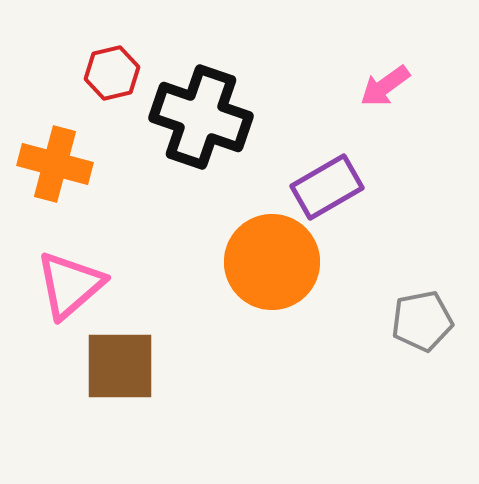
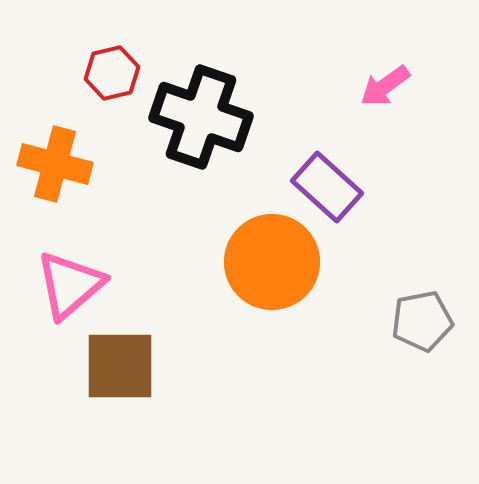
purple rectangle: rotated 72 degrees clockwise
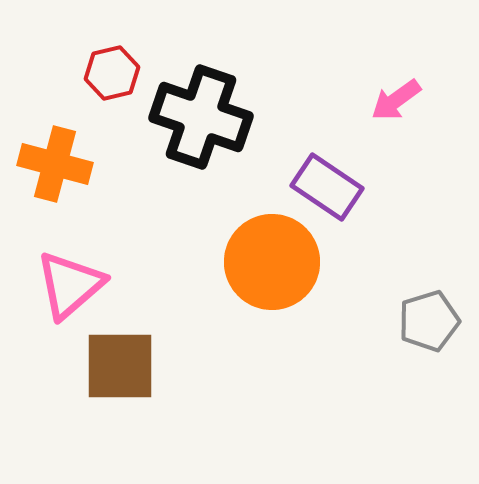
pink arrow: moved 11 px right, 14 px down
purple rectangle: rotated 8 degrees counterclockwise
gray pentagon: moved 7 px right; rotated 6 degrees counterclockwise
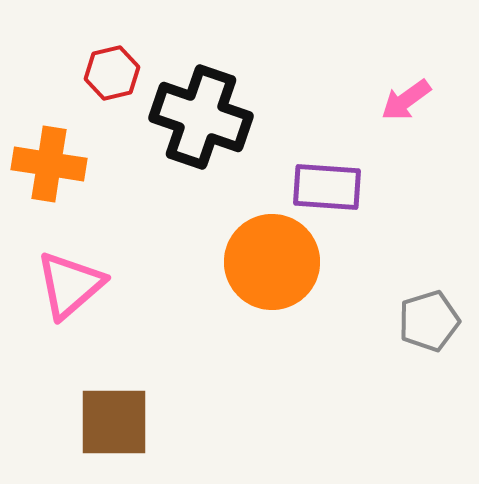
pink arrow: moved 10 px right
orange cross: moved 6 px left; rotated 6 degrees counterclockwise
purple rectangle: rotated 30 degrees counterclockwise
brown square: moved 6 px left, 56 px down
